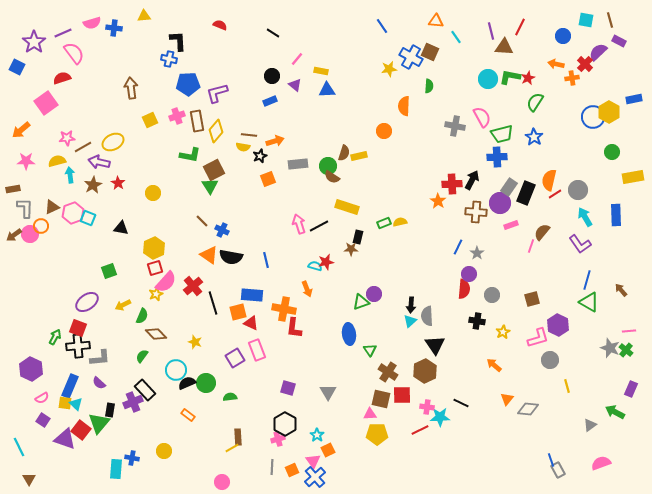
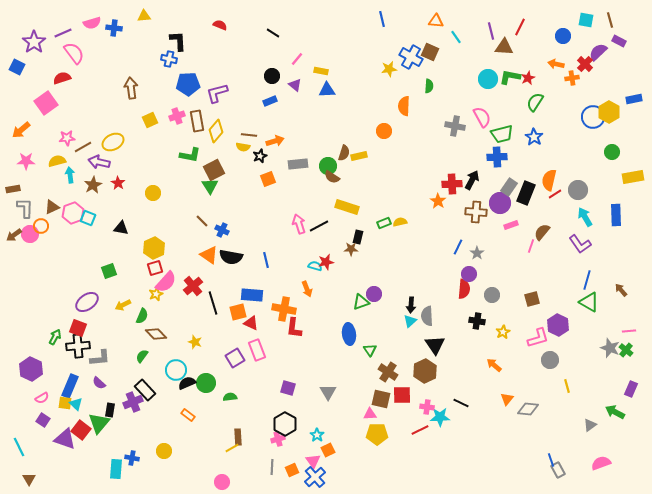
blue line at (382, 26): moved 7 px up; rotated 21 degrees clockwise
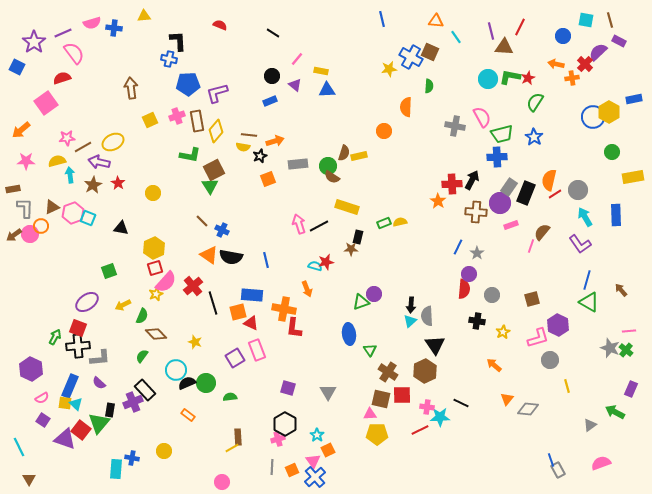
orange semicircle at (404, 106): moved 2 px right, 1 px down
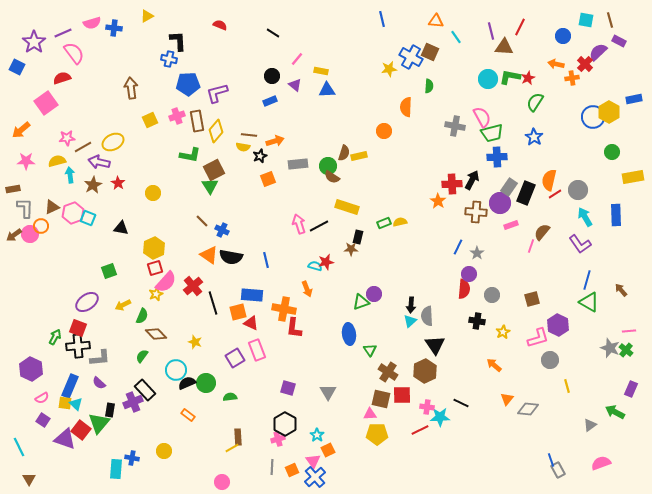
yellow triangle at (144, 16): moved 3 px right; rotated 24 degrees counterclockwise
green trapezoid at (502, 134): moved 10 px left, 1 px up
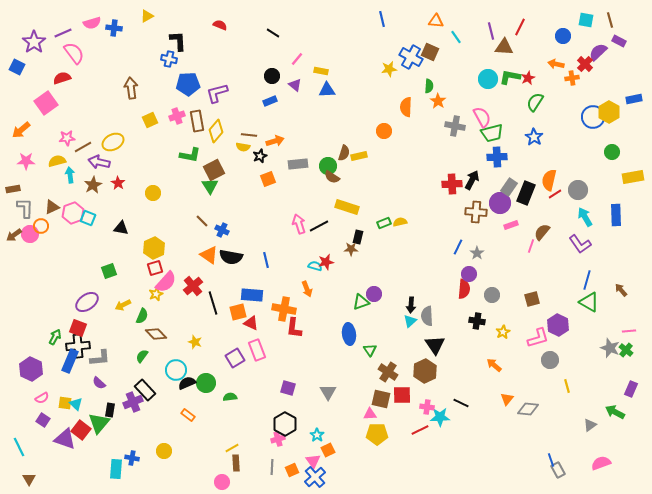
orange star at (438, 201): moved 100 px up
blue rectangle at (70, 386): moved 25 px up
brown rectangle at (238, 437): moved 2 px left, 26 px down
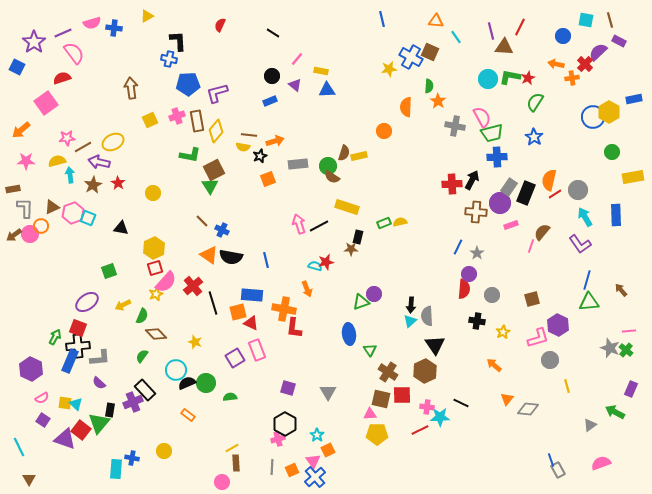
red semicircle at (220, 25): rotated 88 degrees counterclockwise
green triangle at (589, 302): rotated 35 degrees counterclockwise
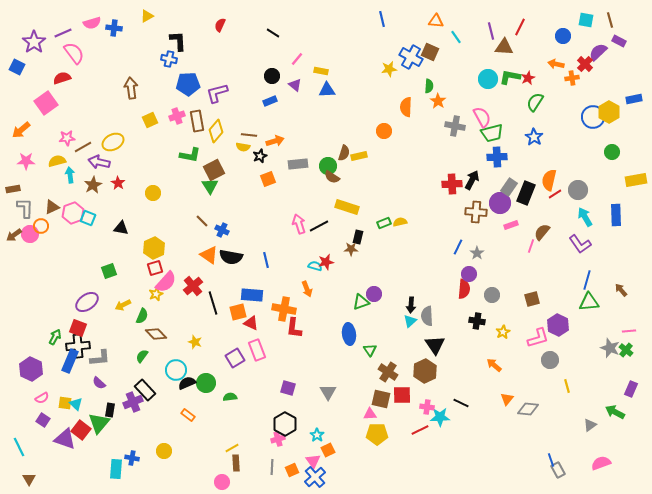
yellow rectangle at (633, 177): moved 3 px right, 3 px down
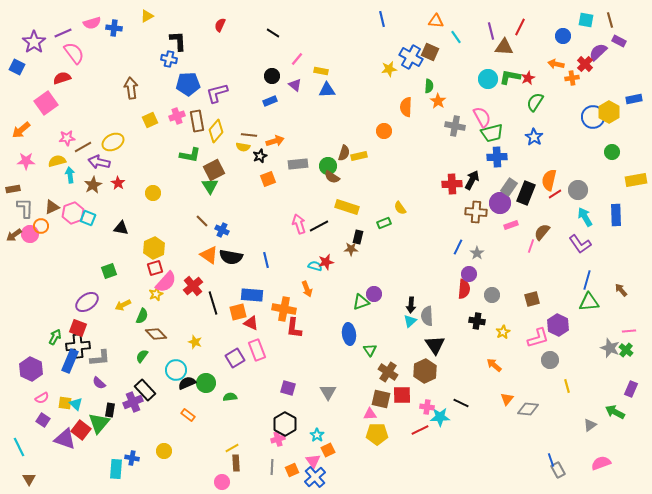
yellow semicircle at (400, 222): moved 14 px up; rotated 112 degrees counterclockwise
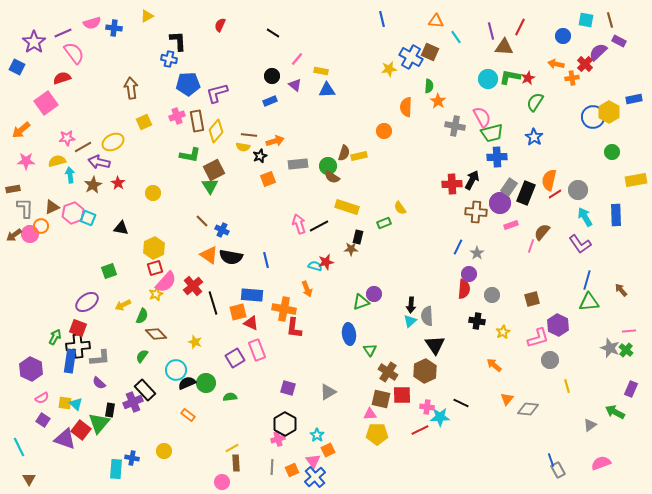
yellow square at (150, 120): moved 6 px left, 2 px down
blue rectangle at (70, 361): rotated 15 degrees counterclockwise
gray triangle at (328, 392): rotated 30 degrees clockwise
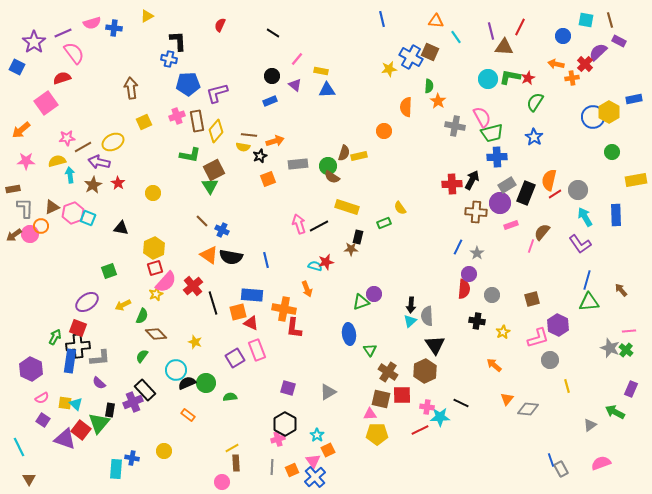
gray rectangle at (509, 187): moved 2 px left, 2 px up; rotated 24 degrees clockwise
gray rectangle at (558, 470): moved 3 px right, 1 px up
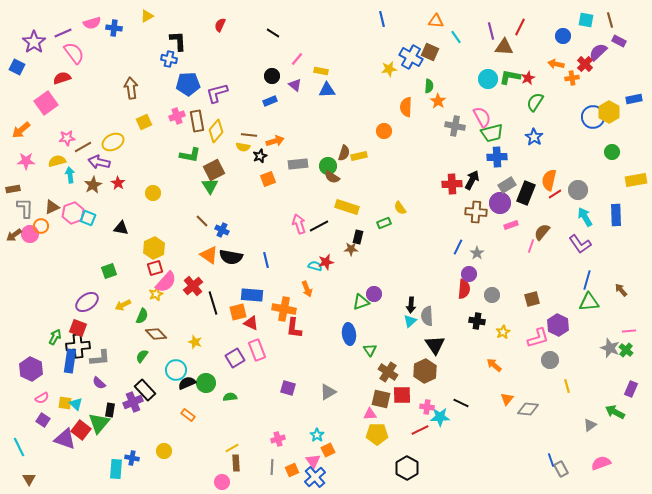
black hexagon at (285, 424): moved 122 px right, 44 px down
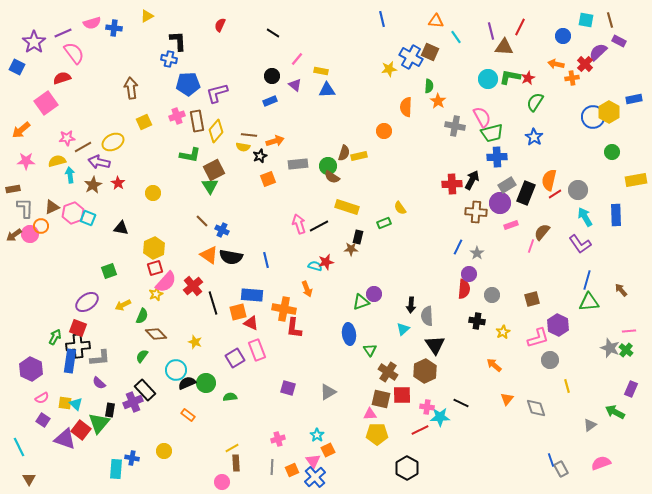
cyan triangle at (410, 321): moved 7 px left, 8 px down
gray diamond at (528, 409): moved 8 px right, 1 px up; rotated 65 degrees clockwise
